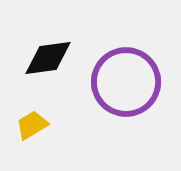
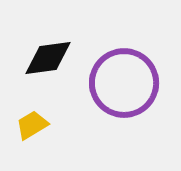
purple circle: moved 2 px left, 1 px down
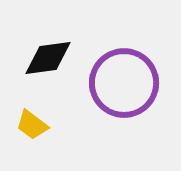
yellow trapezoid: rotated 112 degrees counterclockwise
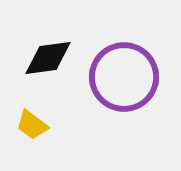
purple circle: moved 6 px up
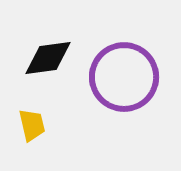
yellow trapezoid: rotated 140 degrees counterclockwise
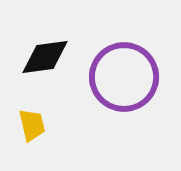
black diamond: moved 3 px left, 1 px up
